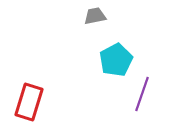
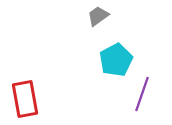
gray trapezoid: moved 3 px right; rotated 25 degrees counterclockwise
red rectangle: moved 4 px left, 3 px up; rotated 27 degrees counterclockwise
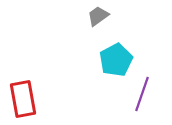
red rectangle: moved 2 px left
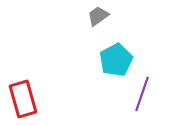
red rectangle: rotated 6 degrees counterclockwise
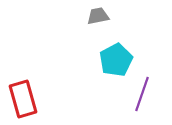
gray trapezoid: rotated 25 degrees clockwise
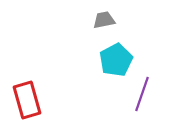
gray trapezoid: moved 6 px right, 4 px down
red rectangle: moved 4 px right, 1 px down
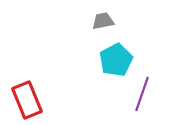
gray trapezoid: moved 1 px left, 1 px down
red rectangle: rotated 6 degrees counterclockwise
